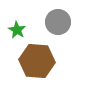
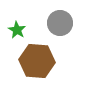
gray circle: moved 2 px right, 1 px down
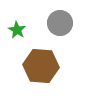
brown hexagon: moved 4 px right, 5 px down
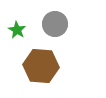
gray circle: moved 5 px left, 1 px down
